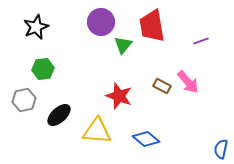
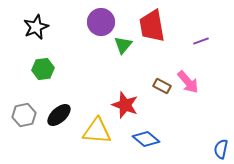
red star: moved 6 px right, 9 px down
gray hexagon: moved 15 px down
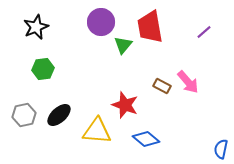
red trapezoid: moved 2 px left, 1 px down
purple line: moved 3 px right, 9 px up; rotated 21 degrees counterclockwise
